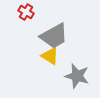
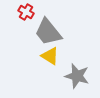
gray trapezoid: moved 6 px left, 4 px up; rotated 80 degrees clockwise
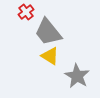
red cross: rotated 21 degrees clockwise
gray star: rotated 15 degrees clockwise
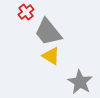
yellow triangle: moved 1 px right
gray star: moved 3 px right, 6 px down
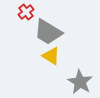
gray trapezoid: rotated 20 degrees counterclockwise
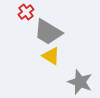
gray star: rotated 10 degrees counterclockwise
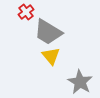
yellow triangle: rotated 18 degrees clockwise
gray star: rotated 10 degrees clockwise
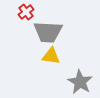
gray trapezoid: rotated 28 degrees counterclockwise
yellow triangle: rotated 42 degrees counterclockwise
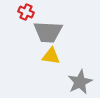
red cross: rotated 28 degrees counterclockwise
gray star: rotated 15 degrees clockwise
